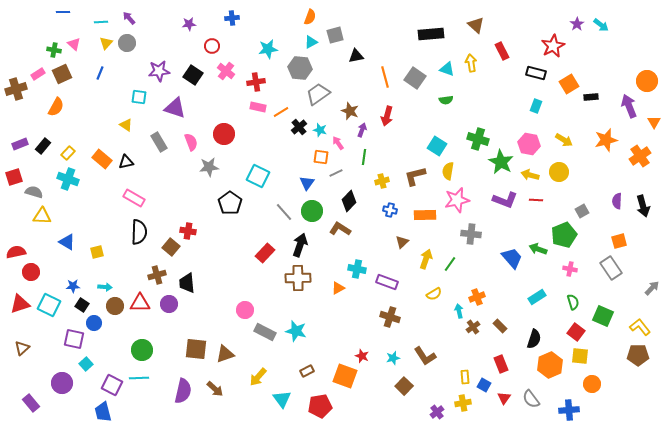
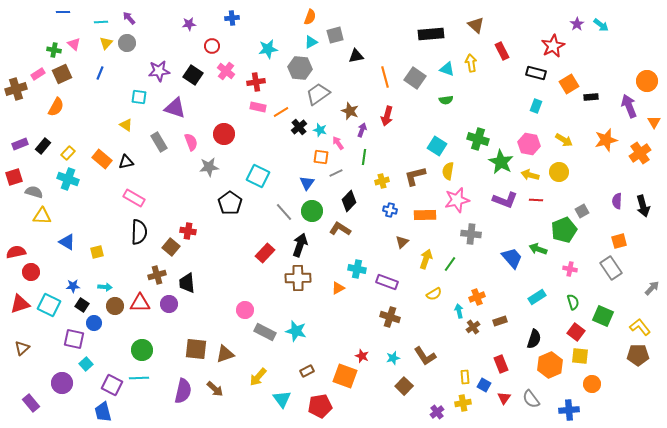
orange cross at (640, 156): moved 3 px up
green pentagon at (564, 235): moved 5 px up
brown rectangle at (500, 326): moved 5 px up; rotated 64 degrees counterclockwise
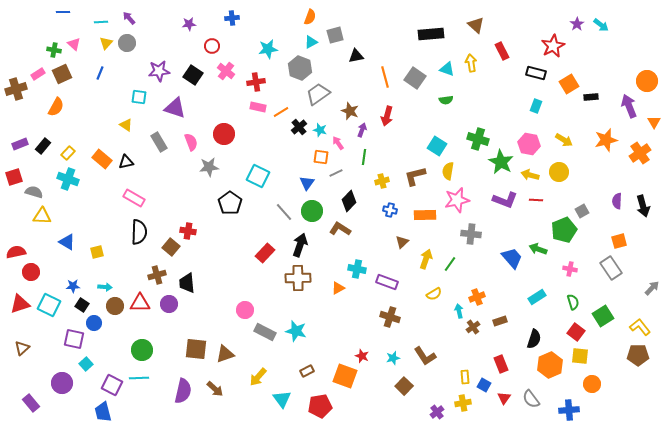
gray hexagon at (300, 68): rotated 15 degrees clockwise
green square at (603, 316): rotated 35 degrees clockwise
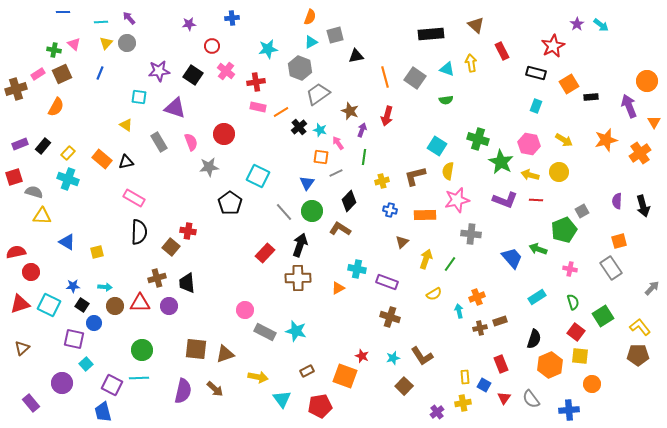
brown cross at (157, 275): moved 3 px down
purple circle at (169, 304): moved 2 px down
brown cross at (473, 327): moved 7 px right, 1 px down; rotated 24 degrees clockwise
brown L-shape at (425, 356): moved 3 px left
yellow arrow at (258, 377): rotated 120 degrees counterclockwise
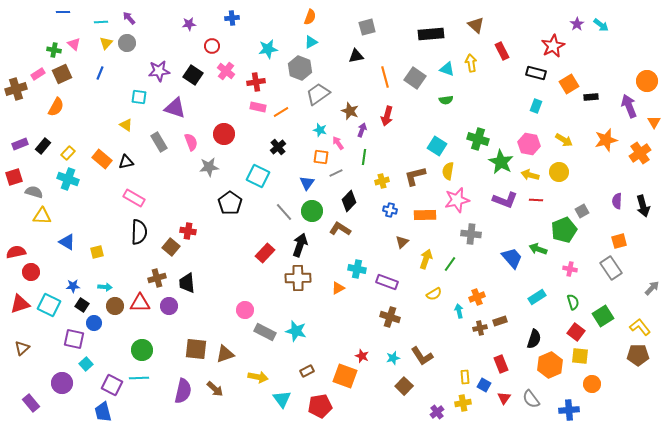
gray square at (335, 35): moved 32 px right, 8 px up
black cross at (299, 127): moved 21 px left, 20 px down
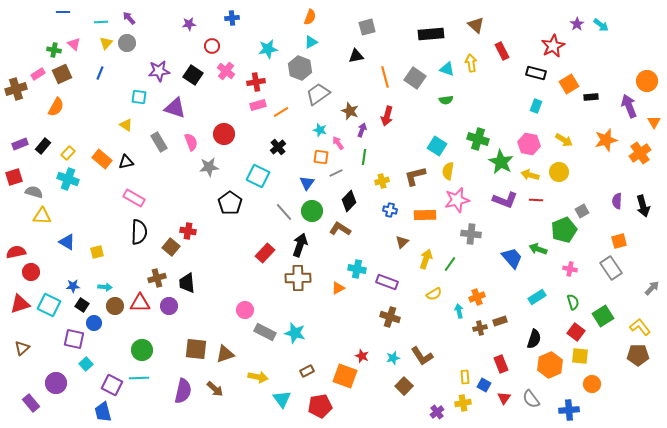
pink rectangle at (258, 107): moved 2 px up; rotated 28 degrees counterclockwise
cyan star at (296, 331): moved 1 px left, 2 px down
purple circle at (62, 383): moved 6 px left
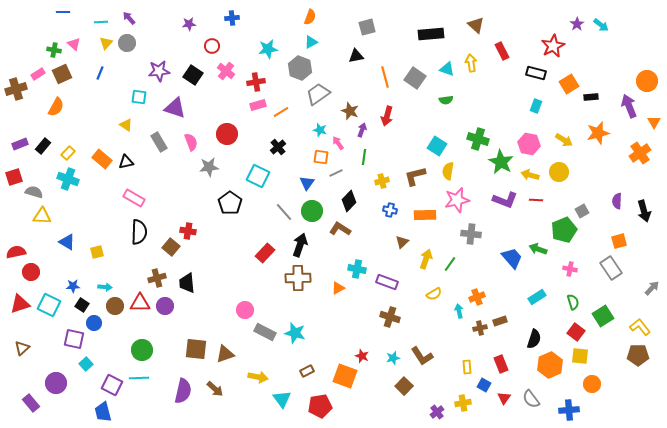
red circle at (224, 134): moved 3 px right
orange star at (606, 140): moved 8 px left, 7 px up
black arrow at (643, 206): moved 1 px right, 5 px down
purple circle at (169, 306): moved 4 px left
yellow rectangle at (465, 377): moved 2 px right, 10 px up
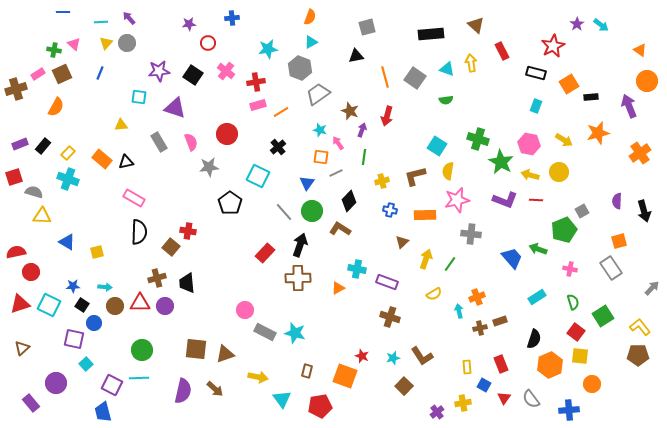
red circle at (212, 46): moved 4 px left, 3 px up
orange triangle at (654, 122): moved 14 px left, 72 px up; rotated 24 degrees counterclockwise
yellow triangle at (126, 125): moved 5 px left; rotated 40 degrees counterclockwise
brown rectangle at (307, 371): rotated 48 degrees counterclockwise
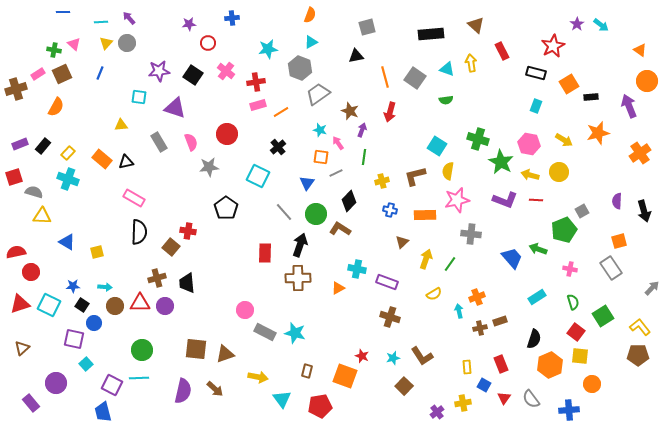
orange semicircle at (310, 17): moved 2 px up
red arrow at (387, 116): moved 3 px right, 4 px up
black pentagon at (230, 203): moved 4 px left, 5 px down
green circle at (312, 211): moved 4 px right, 3 px down
red rectangle at (265, 253): rotated 42 degrees counterclockwise
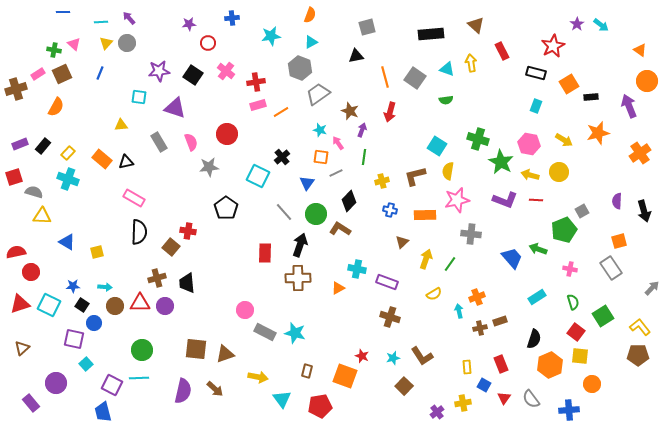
cyan star at (268, 49): moved 3 px right, 13 px up
black cross at (278, 147): moved 4 px right, 10 px down
